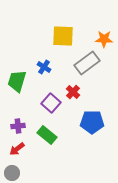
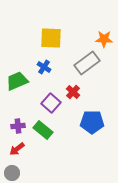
yellow square: moved 12 px left, 2 px down
green trapezoid: rotated 50 degrees clockwise
green rectangle: moved 4 px left, 5 px up
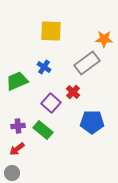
yellow square: moved 7 px up
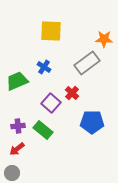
red cross: moved 1 px left, 1 px down
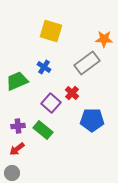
yellow square: rotated 15 degrees clockwise
blue pentagon: moved 2 px up
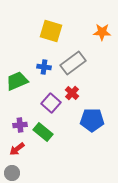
orange star: moved 2 px left, 7 px up
gray rectangle: moved 14 px left
blue cross: rotated 24 degrees counterclockwise
purple cross: moved 2 px right, 1 px up
green rectangle: moved 2 px down
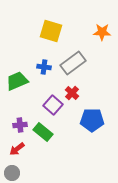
purple square: moved 2 px right, 2 px down
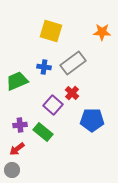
gray circle: moved 3 px up
